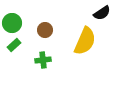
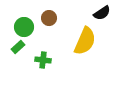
green circle: moved 12 px right, 4 px down
brown circle: moved 4 px right, 12 px up
green rectangle: moved 4 px right, 2 px down
green cross: rotated 14 degrees clockwise
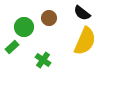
black semicircle: moved 20 px left; rotated 72 degrees clockwise
green rectangle: moved 6 px left
green cross: rotated 28 degrees clockwise
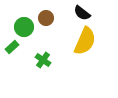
brown circle: moved 3 px left
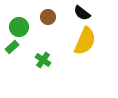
brown circle: moved 2 px right, 1 px up
green circle: moved 5 px left
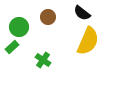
yellow semicircle: moved 3 px right
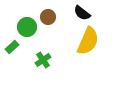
green circle: moved 8 px right
green cross: rotated 21 degrees clockwise
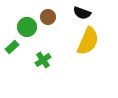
black semicircle: rotated 18 degrees counterclockwise
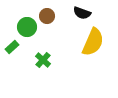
brown circle: moved 1 px left, 1 px up
yellow semicircle: moved 5 px right, 1 px down
green cross: rotated 14 degrees counterclockwise
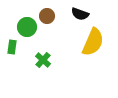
black semicircle: moved 2 px left, 1 px down
green rectangle: rotated 40 degrees counterclockwise
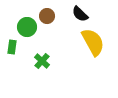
black semicircle: rotated 24 degrees clockwise
yellow semicircle: rotated 52 degrees counterclockwise
green cross: moved 1 px left, 1 px down
